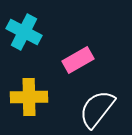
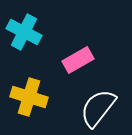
yellow cross: rotated 18 degrees clockwise
white semicircle: moved 1 px right, 1 px up
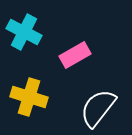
pink rectangle: moved 3 px left, 5 px up
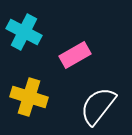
white semicircle: moved 2 px up
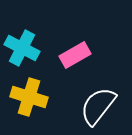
cyan cross: moved 2 px left, 16 px down
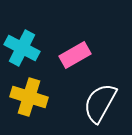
white semicircle: moved 2 px right, 3 px up; rotated 9 degrees counterclockwise
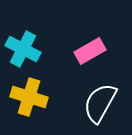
cyan cross: moved 1 px right, 1 px down
pink rectangle: moved 15 px right, 4 px up
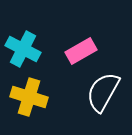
pink rectangle: moved 9 px left
white semicircle: moved 3 px right, 11 px up
